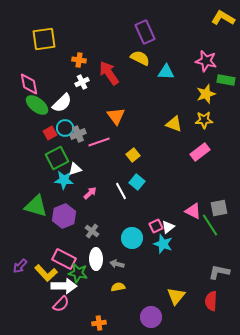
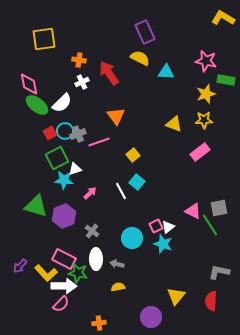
cyan circle at (65, 128): moved 3 px down
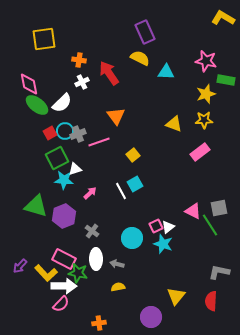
cyan square at (137, 182): moved 2 px left, 2 px down; rotated 21 degrees clockwise
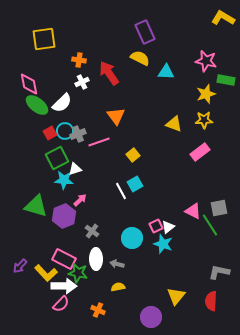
pink arrow at (90, 193): moved 10 px left, 7 px down
orange cross at (99, 323): moved 1 px left, 13 px up; rotated 32 degrees clockwise
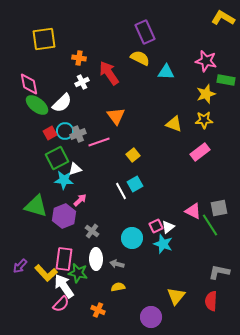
orange cross at (79, 60): moved 2 px up
pink rectangle at (64, 259): rotated 70 degrees clockwise
white arrow at (64, 286): rotated 125 degrees counterclockwise
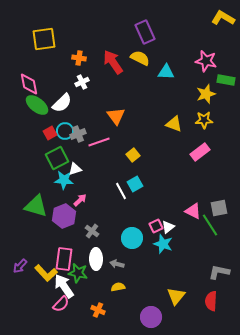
red arrow at (109, 73): moved 4 px right, 11 px up
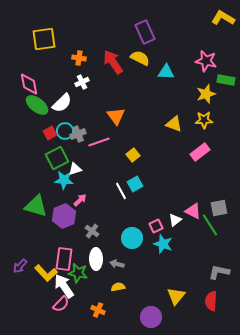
white triangle at (168, 227): moved 7 px right, 7 px up
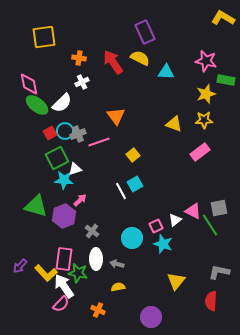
yellow square at (44, 39): moved 2 px up
yellow triangle at (176, 296): moved 15 px up
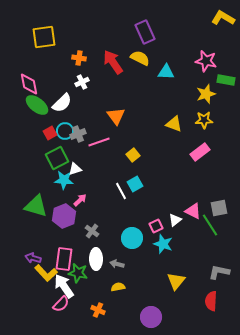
purple arrow at (20, 266): moved 13 px right, 8 px up; rotated 63 degrees clockwise
